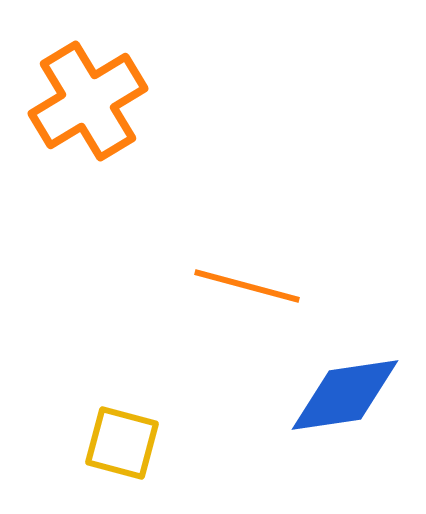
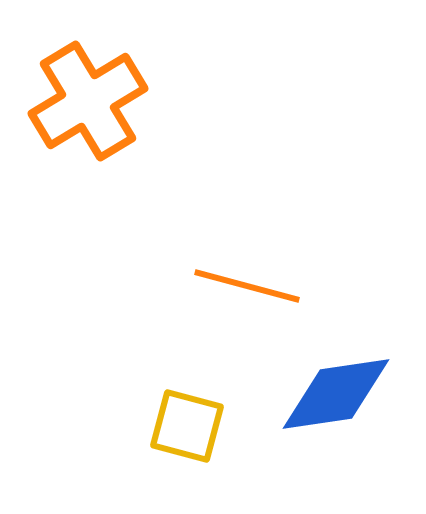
blue diamond: moved 9 px left, 1 px up
yellow square: moved 65 px right, 17 px up
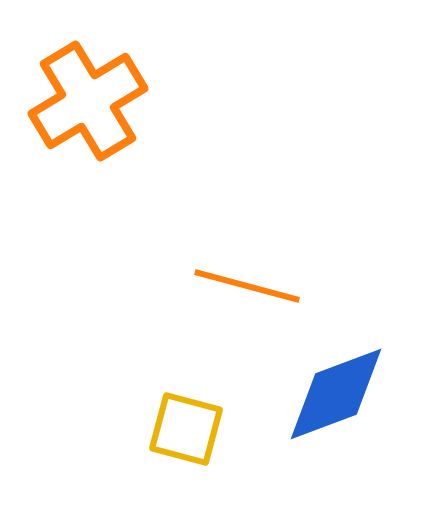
blue diamond: rotated 12 degrees counterclockwise
yellow square: moved 1 px left, 3 px down
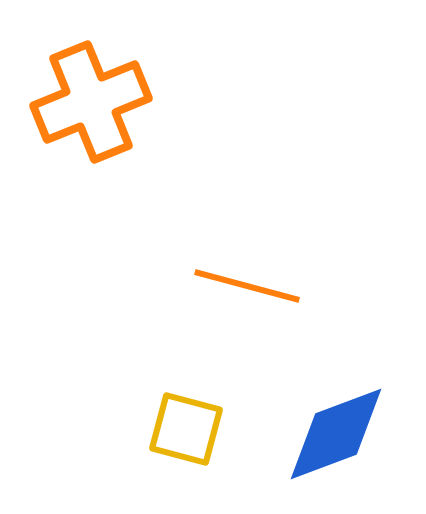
orange cross: moved 3 px right, 1 px down; rotated 9 degrees clockwise
blue diamond: moved 40 px down
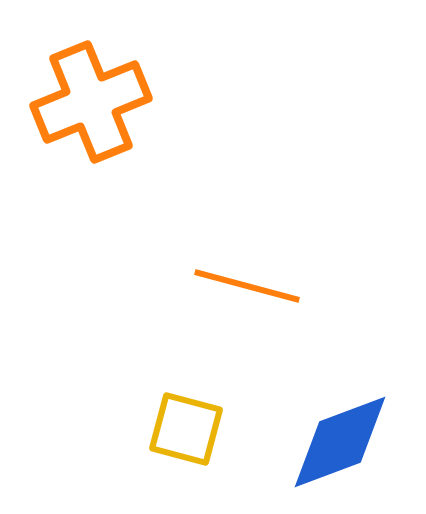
blue diamond: moved 4 px right, 8 px down
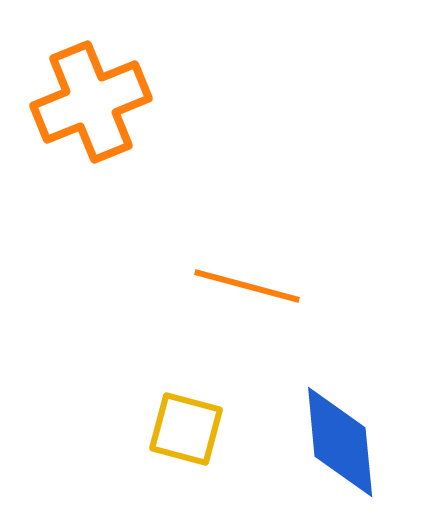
blue diamond: rotated 75 degrees counterclockwise
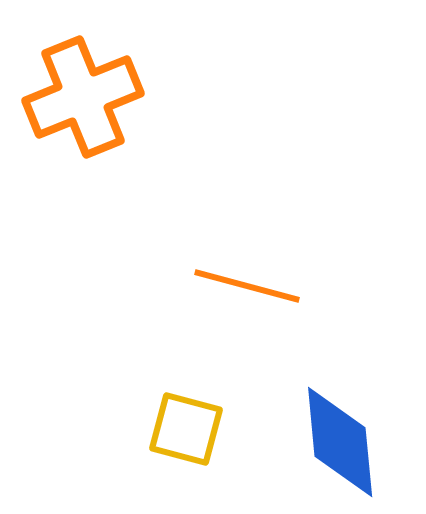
orange cross: moved 8 px left, 5 px up
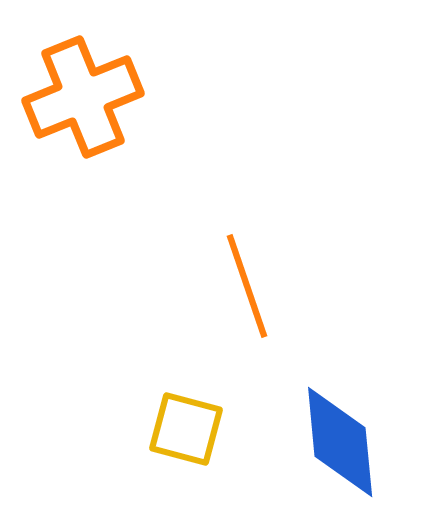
orange line: rotated 56 degrees clockwise
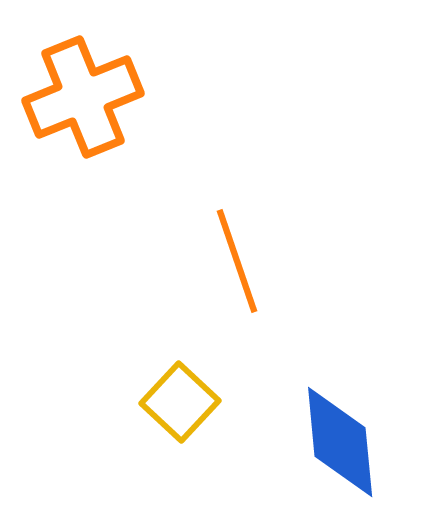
orange line: moved 10 px left, 25 px up
yellow square: moved 6 px left, 27 px up; rotated 28 degrees clockwise
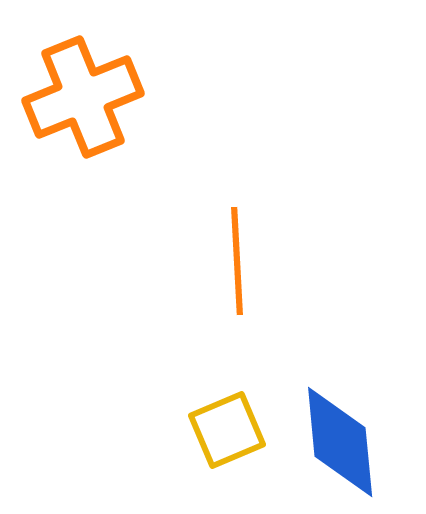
orange line: rotated 16 degrees clockwise
yellow square: moved 47 px right, 28 px down; rotated 24 degrees clockwise
